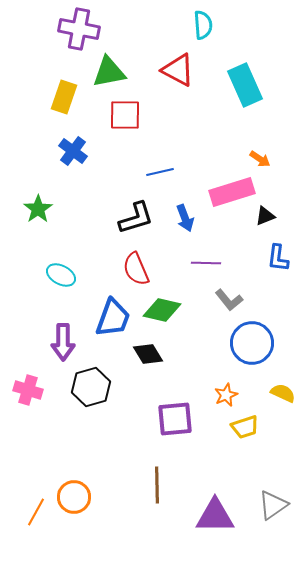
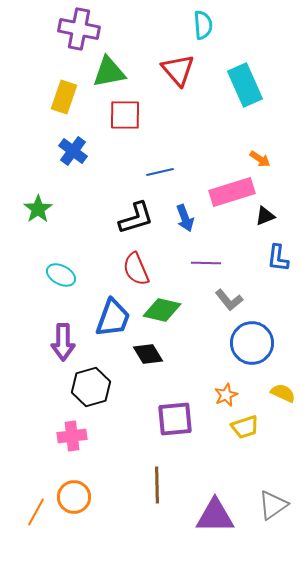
red triangle: rotated 21 degrees clockwise
pink cross: moved 44 px right, 46 px down; rotated 24 degrees counterclockwise
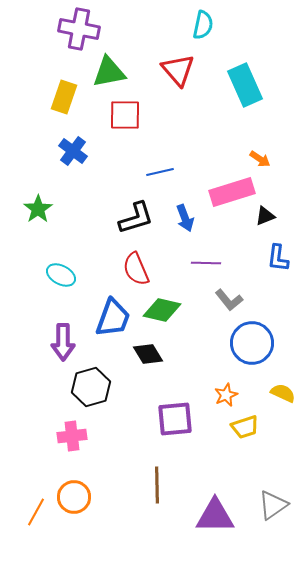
cyan semicircle: rotated 16 degrees clockwise
